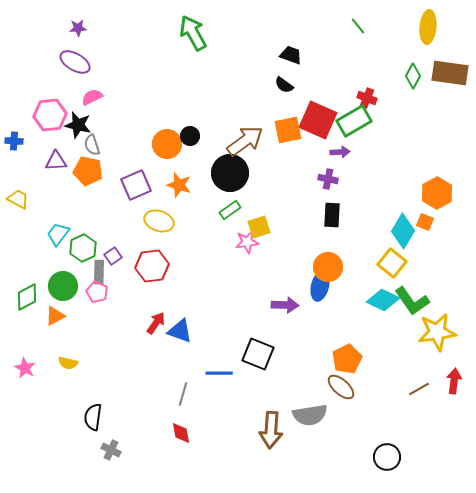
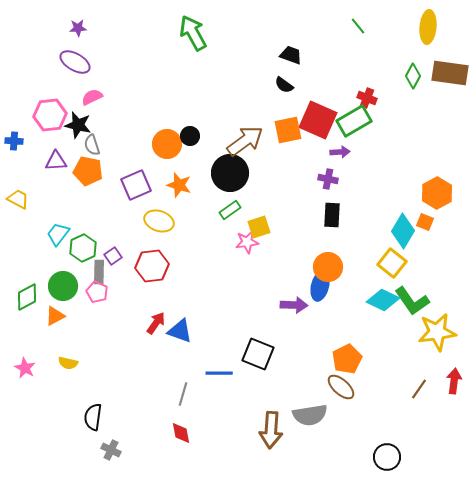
purple arrow at (285, 305): moved 9 px right
brown line at (419, 389): rotated 25 degrees counterclockwise
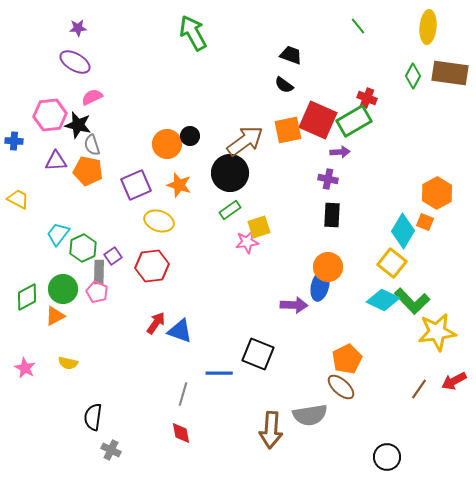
green circle at (63, 286): moved 3 px down
green L-shape at (412, 301): rotated 9 degrees counterclockwise
red arrow at (454, 381): rotated 125 degrees counterclockwise
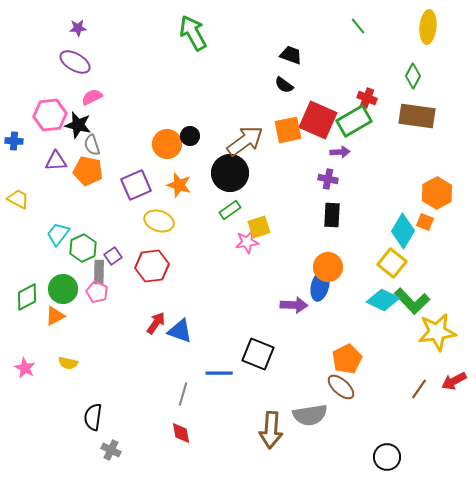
brown rectangle at (450, 73): moved 33 px left, 43 px down
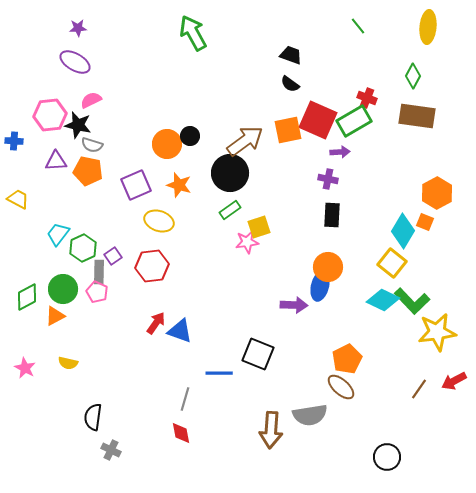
black semicircle at (284, 85): moved 6 px right, 1 px up
pink semicircle at (92, 97): moved 1 px left, 3 px down
gray semicircle at (92, 145): rotated 55 degrees counterclockwise
gray line at (183, 394): moved 2 px right, 5 px down
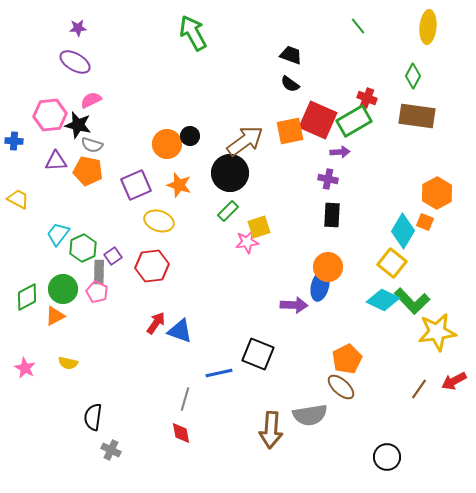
orange square at (288, 130): moved 2 px right, 1 px down
green rectangle at (230, 210): moved 2 px left, 1 px down; rotated 10 degrees counterclockwise
blue line at (219, 373): rotated 12 degrees counterclockwise
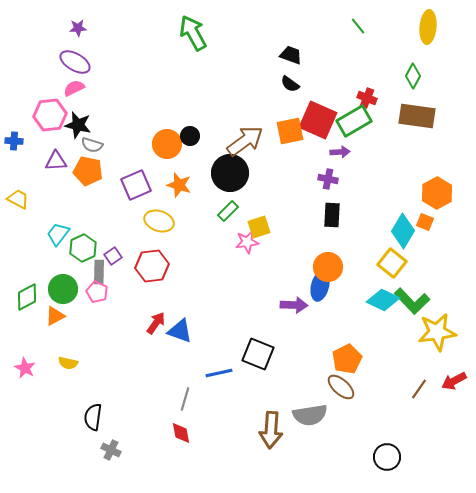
pink semicircle at (91, 100): moved 17 px left, 12 px up
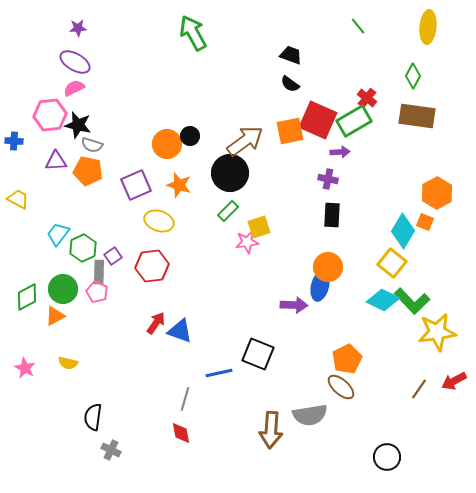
red cross at (367, 98): rotated 18 degrees clockwise
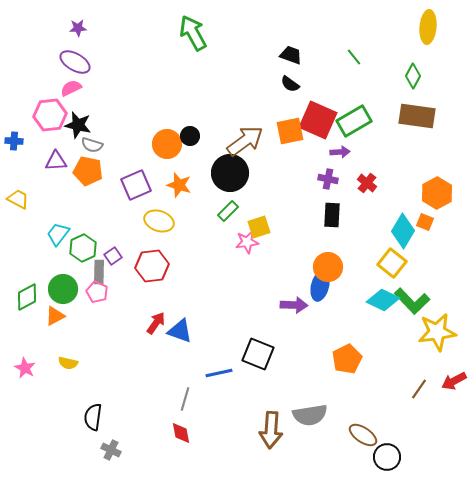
green line at (358, 26): moved 4 px left, 31 px down
pink semicircle at (74, 88): moved 3 px left
red cross at (367, 98): moved 85 px down
brown ellipse at (341, 387): moved 22 px right, 48 px down; rotated 8 degrees counterclockwise
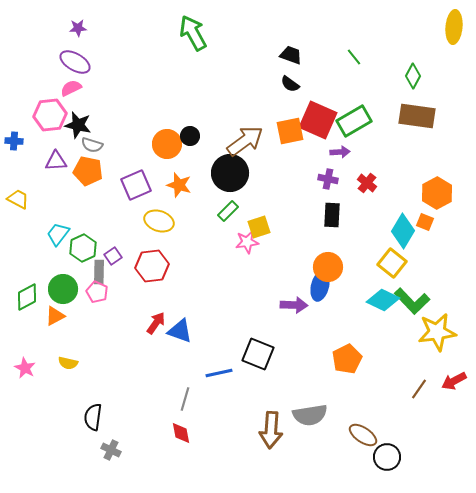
yellow ellipse at (428, 27): moved 26 px right
